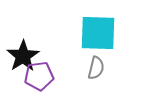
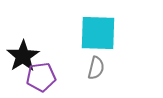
purple pentagon: moved 2 px right, 1 px down
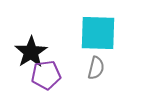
black star: moved 8 px right, 4 px up
purple pentagon: moved 5 px right, 2 px up
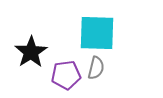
cyan square: moved 1 px left
purple pentagon: moved 20 px right
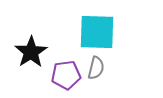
cyan square: moved 1 px up
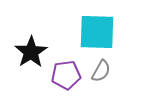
gray semicircle: moved 5 px right, 3 px down; rotated 15 degrees clockwise
